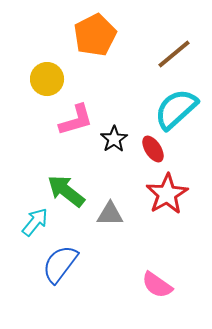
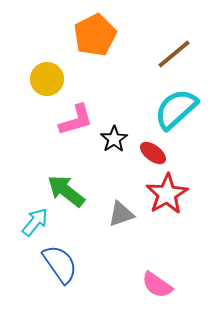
red ellipse: moved 4 px down; rotated 20 degrees counterclockwise
gray triangle: moved 11 px right; rotated 20 degrees counterclockwise
blue semicircle: rotated 108 degrees clockwise
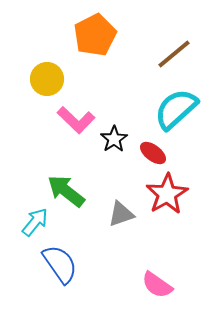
pink L-shape: rotated 60 degrees clockwise
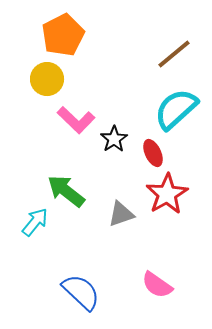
orange pentagon: moved 32 px left
red ellipse: rotated 28 degrees clockwise
blue semicircle: moved 21 px right, 28 px down; rotated 12 degrees counterclockwise
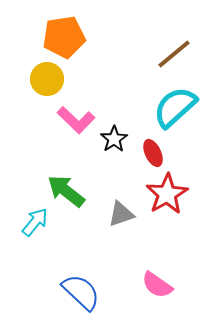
orange pentagon: moved 1 px right, 2 px down; rotated 18 degrees clockwise
cyan semicircle: moved 1 px left, 2 px up
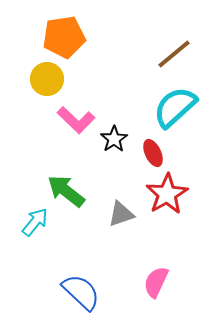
pink semicircle: moved 1 px left, 3 px up; rotated 80 degrees clockwise
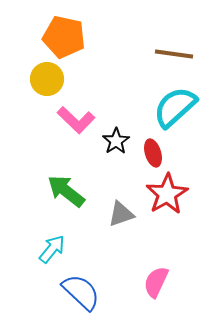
orange pentagon: rotated 21 degrees clockwise
brown line: rotated 48 degrees clockwise
black star: moved 2 px right, 2 px down
red ellipse: rotated 8 degrees clockwise
cyan arrow: moved 17 px right, 27 px down
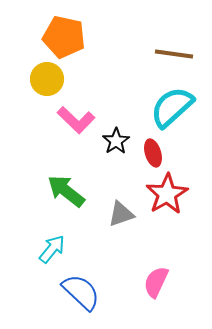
cyan semicircle: moved 3 px left
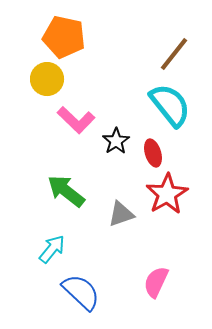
brown line: rotated 60 degrees counterclockwise
cyan semicircle: moved 2 px left, 2 px up; rotated 93 degrees clockwise
